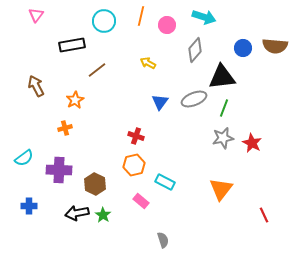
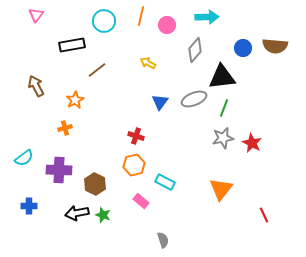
cyan arrow: moved 3 px right; rotated 20 degrees counterclockwise
green star: rotated 14 degrees counterclockwise
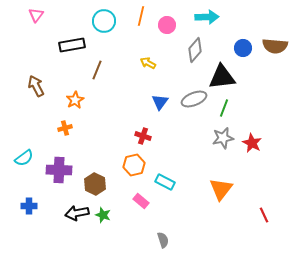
brown line: rotated 30 degrees counterclockwise
red cross: moved 7 px right
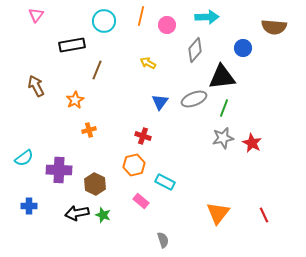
brown semicircle: moved 1 px left, 19 px up
orange cross: moved 24 px right, 2 px down
orange triangle: moved 3 px left, 24 px down
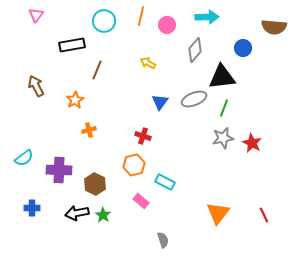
blue cross: moved 3 px right, 2 px down
green star: rotated 14 degrees clockwise
